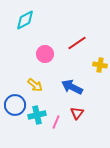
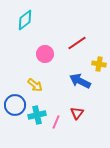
cyan diamond: rotated 10 degrees counterclockwise
yellow cross: moved 1 px left, 1 px up
blue arrow: moved 8 px right, 6 px up
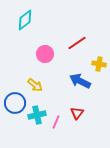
blue circle: moved 2 px up
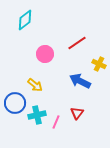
yellow cross: rotated 16 degrees clockwise
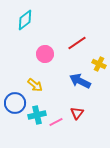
pink line: rotated 40 degrees clockwise
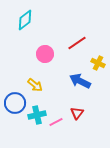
yellow cross: moved 1 px left, 1 px up
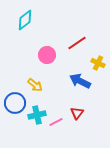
pink circle: moved 2 px right, 1 px down
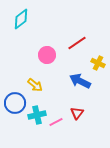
cyan diamond: moved 4 px left, 1 px up
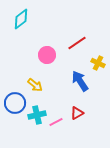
blue arrow: rotated 30 degrees clockwise
red triangle: rotated 24 degrees clockwise
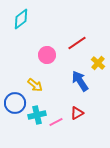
yellow cross: rotated 16 degrees clockwise
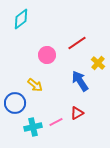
cyan cross: moved 4 px left, 12 px down
